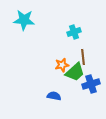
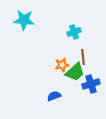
blue semicircle: rotated 32 degrees counterclockwise
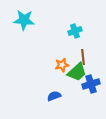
cyan cross: moved 1 px right, 1 px up
green trapezoid: moved 2 px right
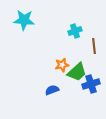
brown line: moved 11 px right, 11 px up
blue semicircle: moved 2 px left, 6 px up
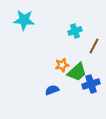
brown line: rotated 35 degrees clockwise
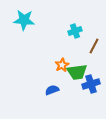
orange star: rotated 16 degrees counterclockwise
green trapezoid: rotated 35 degrees clockwise
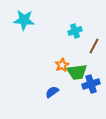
blue semicircle: moved 2 px down; rotated 16 degrees counterclockwise
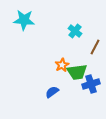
cyan cross: rotated 32 degrees counterclockwise
brown line: moved 1 px right, 1 px down
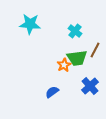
cyan star: moved 6 px right, 4 px down
brown line: moved 3 px down
orange star: moved 2 px right
green trapezoid: moved 14 px up
blue cross: moved 1 px left, 2 px down; rotated 24 degrees counterclockwise
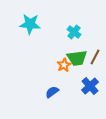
cyan cross: moved 1 px left, 1 px down
brown line: moved 7 px down
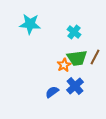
blue cross: moved 15 px left
